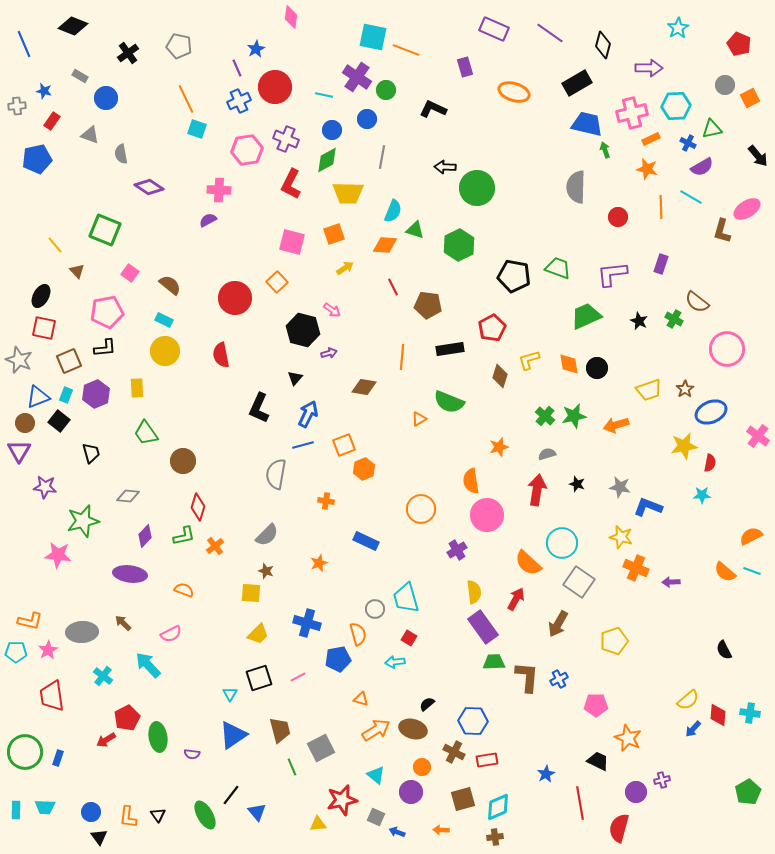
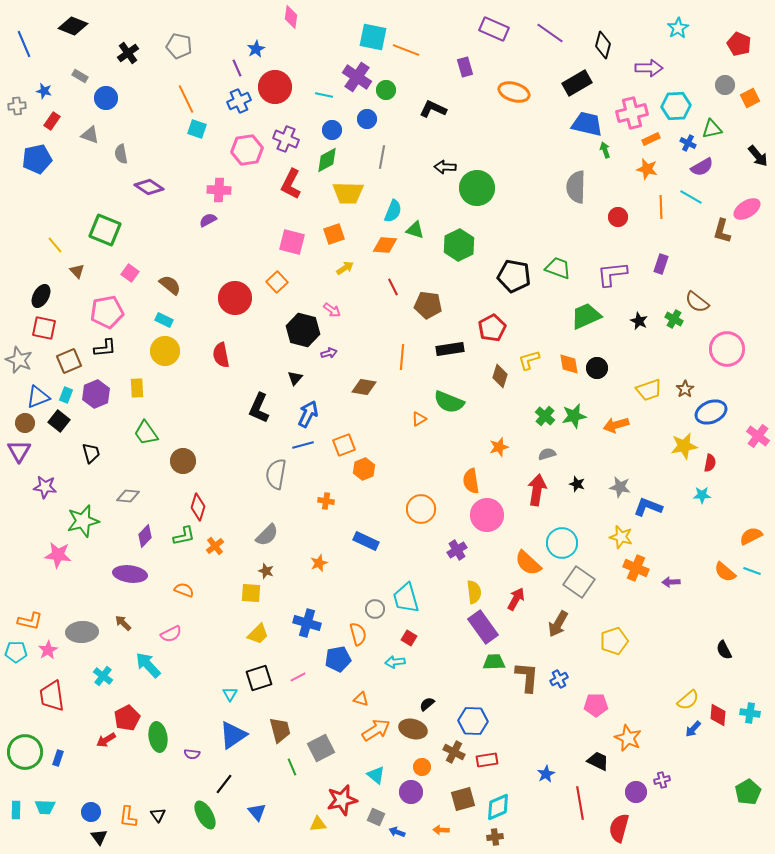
black line at (231, 795): moved 7 px left, 11 px up
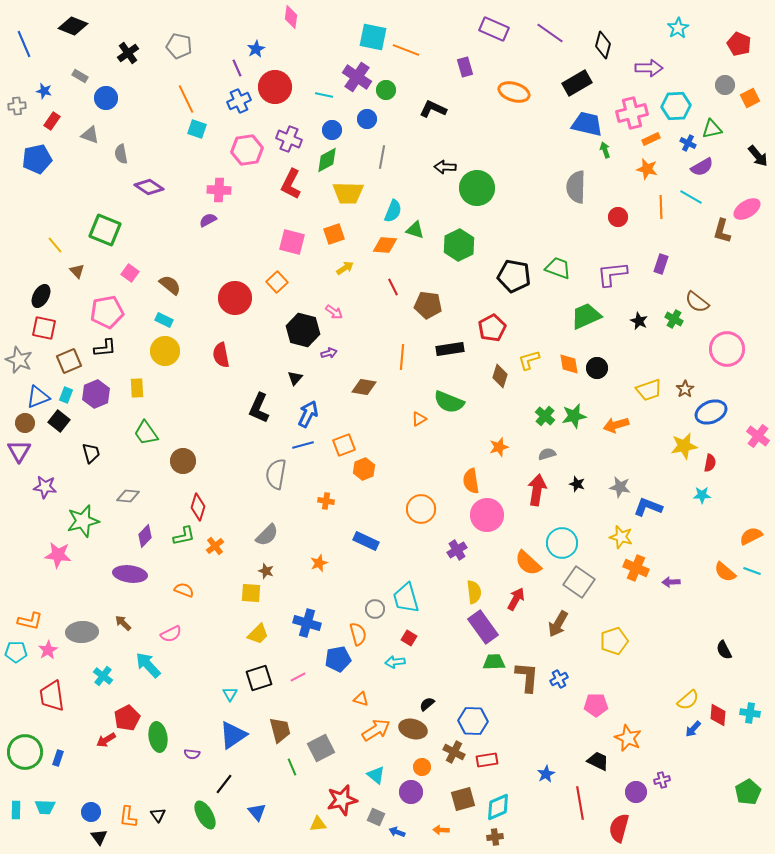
purple cross at (286, 139): moved 3 px right
pink arrow at (332, 310): moved 2 px right, 2 px down
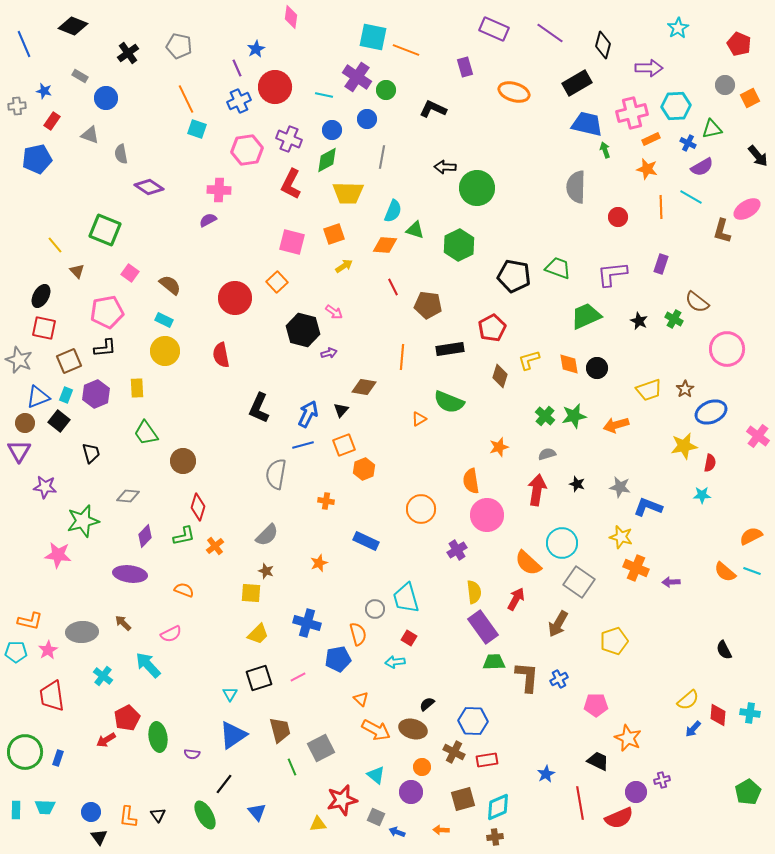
yellow arrow at (345, 268): moved 1 px left, 2 px up
black triangle at (295, 378): moved 46 px right, 32 px down
orange triangle at (361, 699): rotated 28 degrees clockwise
orange arrow at (376, 730): rotated 60 degrees clockwise
red semicircle at (619, 828): moved 10 px up; rotated 128 degrees counterclockwise
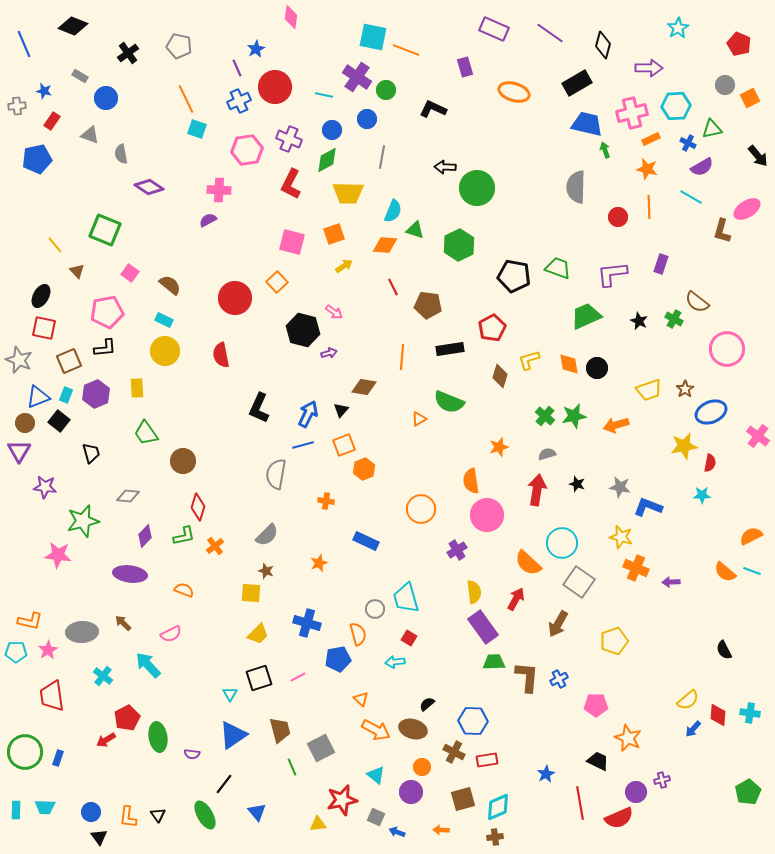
orange line at (661, 207): moved 12 px left
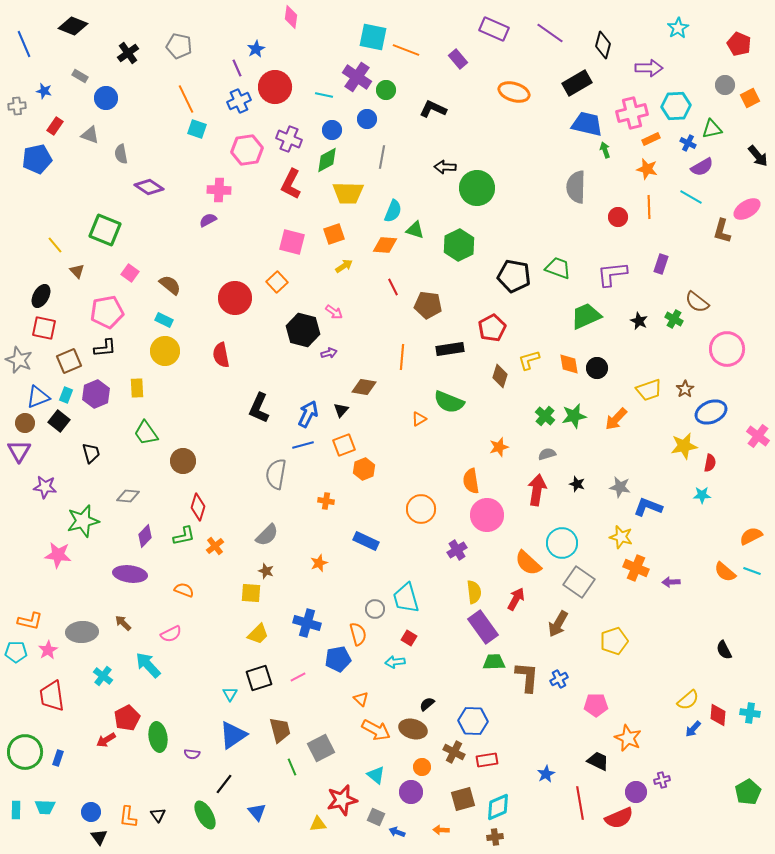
purple rectangle at (465, 67): moved 7 px left, 8 px up; rotated 24 degrees counterclockwise
red rectangle at (52, 121): moved 3 px right, 5 px down
orange arrow at (616, 425): moved 6 px up; rotated 30 degrees counterclockwise
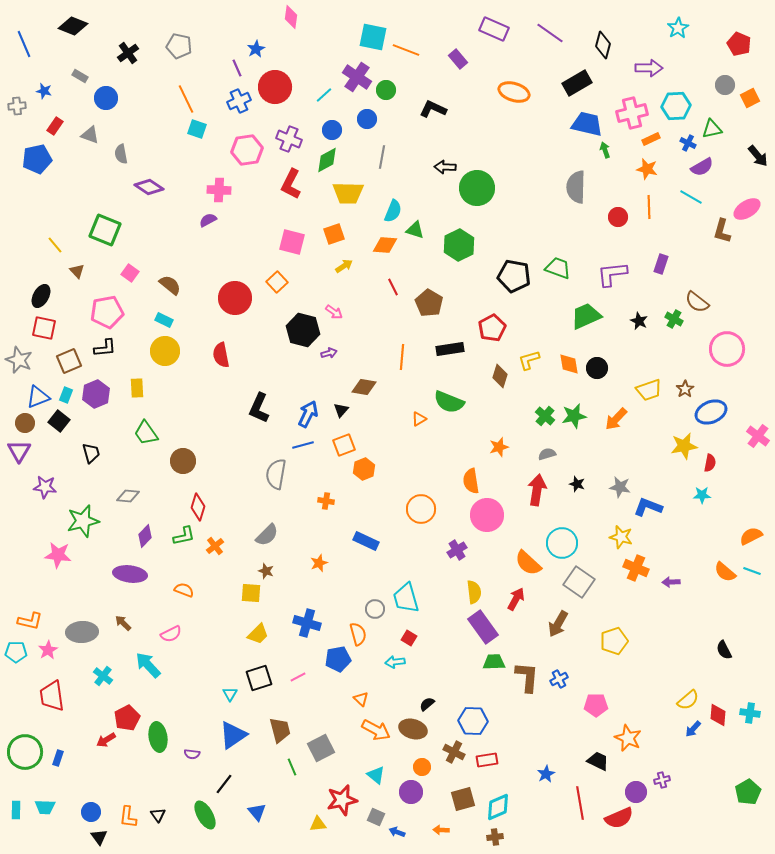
cyan line at (324, 95): rotated 54 degrees counterclockwise
brown pentagon at (428, 305): moved 1 px right, 2 px up; rotated 24 degrees clockwise
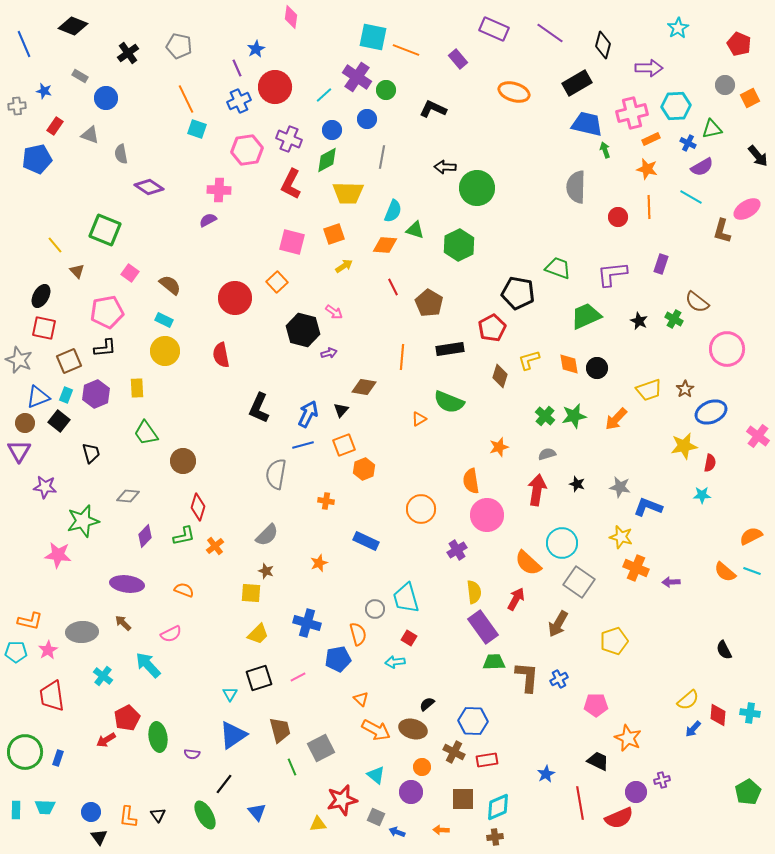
black pentagon at (514, 276): moved 4 px right, 17 px down
purple ellipse at (130, 574): moved 3 px left, 10 px down
brown square at (463, 799): rotated 15 degrees clockwise
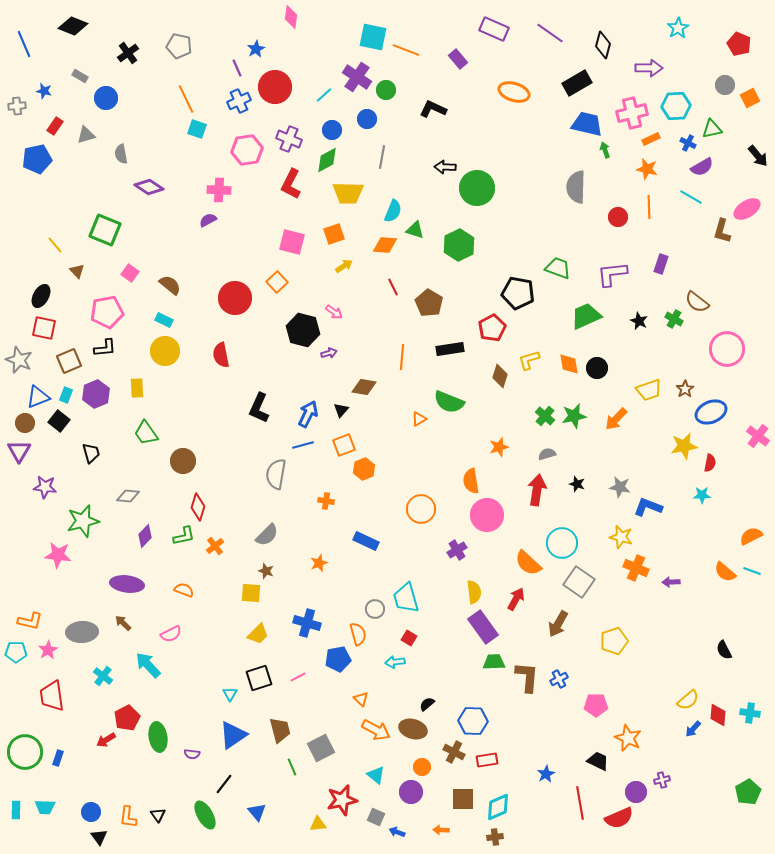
gray triangle at (90, 135): moved 4 px left; rotated 36 degrees counterclockwise
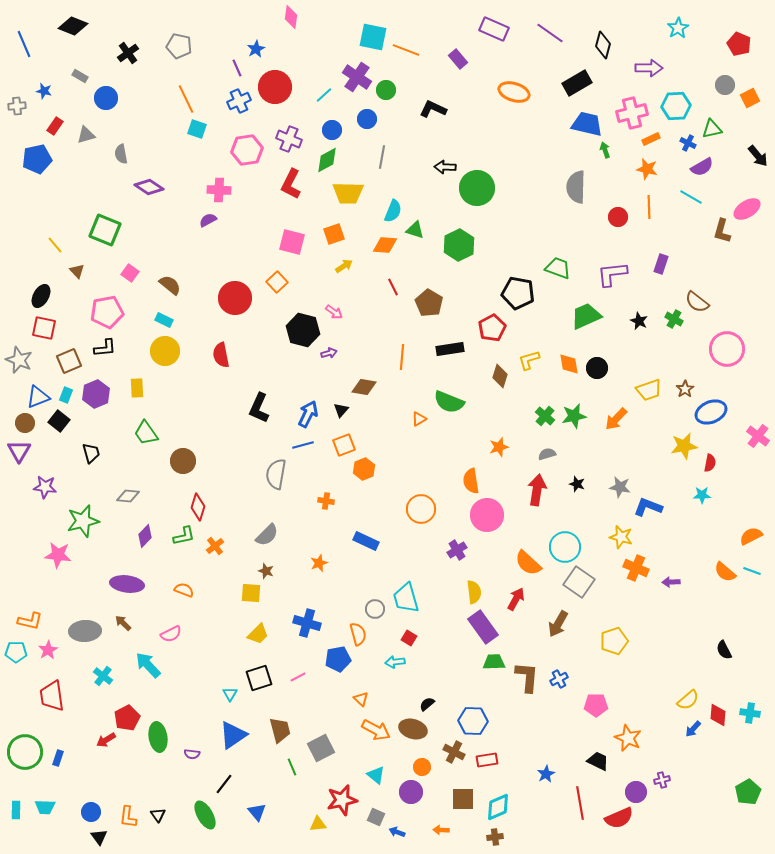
cyan circle at (562, 543): moved 3 px right, 4 px down
gray ellipse at (82, 632): moved 3 px right, 1 px up
